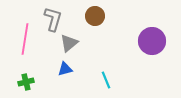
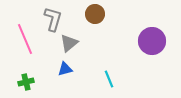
brown circle: moved 2 px up
pink line: rotated 32 degrees counterclockwise
cyan line: moved 3 px right, 1 px up
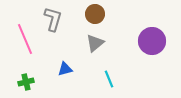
gray triangle: moved 26 px right
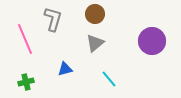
cyan line: rotated 18 degrees counterclockwise
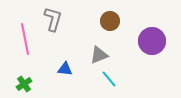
brown circle: moved 15 px right, 7 px down
pink line: rotated 12 degrees clockwise
gray triangle: moved 4 px right, 12 px down; rotated 18 degrees clockwise
blue triangle: rotated 21 degrees clockwise
green cross: moved 2 px left, 2 px down; rotated 21 degrees counterclockwise
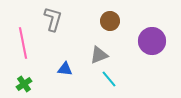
pink line: moved 2 px left, 4 px down
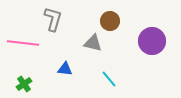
pink line: rotated 72 degrees counterclockwise
gray triangle: moved 6 px left, 12 px up; rotated 36 degrees clockwise
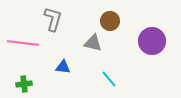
blue triangle: moved 2 px left, 2 px up
green cross: rotated 28 degrees clockwise
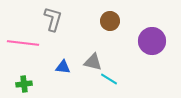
gray triangle: moved 19 px down
cyan line: rotated 18 degrees counterclockwise
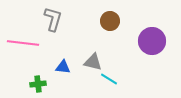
green cross: moved 14 px right
